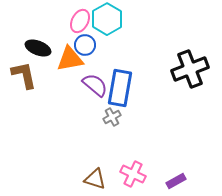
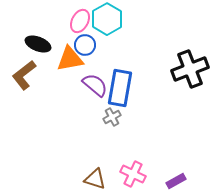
black ellipse: moved 4 px up
brown L-shape: rotated 116 degrees counterclockwise
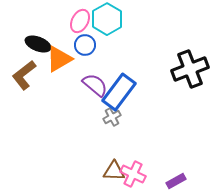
orange triangle: moved 11 px left; rotated 20 degrees counterclockwise
blue rectangle: moved 1 px left, 4 px down; rotated 27 degrees clockwise
brown triangle: moved 19 px right, 8 px up; rotated 15 degrees counterclockwise
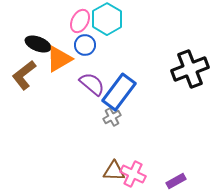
purple semicircle: moved 3 px left, 1 px up
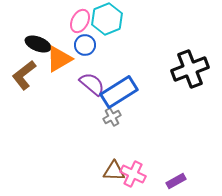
cyan hexagon: rotated 8 degrees clockwise
blue rectangle: rotated 21 degrees clockwise
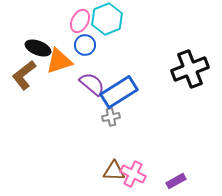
black ellipse: moved 4 px down
orange triangle: moved 2 px down; rotated 12 degrees clockwise
gray cross: moved 1 px left; rotated 18 degrees clockwise
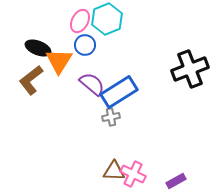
orange triangle: rotated 40 degrees counterclockwise
brown L-shape: moved 7 px right, 5 px down
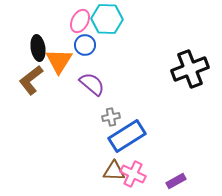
cyan hexagon: rotated 24 degrees clockwise
black ellipse: rotated 60 degrees clockwise
blue rectangle: moved 8 px right, 44 px down
